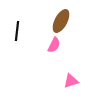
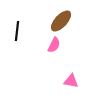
brown ellipse: rotated 15 degrees clockwise
pink triangle: rotated 28 degrees clockwise
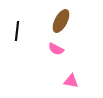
brown ellipse: rotated 15 degrees counterclockwise
pink semicircle: moved 2 px right, 4 px down; rotated 91 degrees clockwise
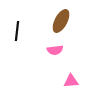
pink semicircle: moved 1 px left, 1 px down; rotated 35 degrees counterclockwise
pink triangle: rotated 14 degrees counterclockwise
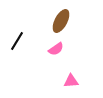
black line: moved 10 px down; rotated 24 degrees clockwise
pink semicircle: moved 1 px right, 1 px up; rotated 28 degrees counterclockwise
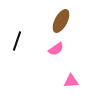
black line: rotated 12 degrees counterclockwise
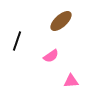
brown ellipse: rotated 20 degrees clockwise
pink semicircle: moved 5 px left, 7 px down
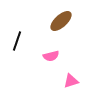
pink semicircle: rotated 21 degrees clockwise
pink triangle: rotated 14 degrees counterclockwise
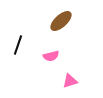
black line: moved 1 px right, 4 px down
pink triangle: moved 1 px left
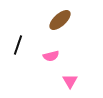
brown ellipse: moved 1 px left, 1 px up
pink triangle: rotated 42 degrees counterclockwise
